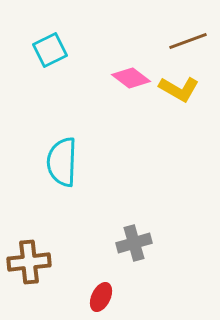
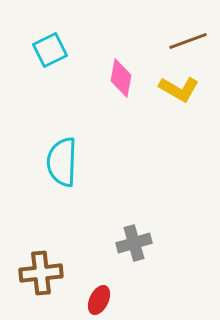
pink diamond: moved 10 px left; rotated 63 degrees clockwise
brown cross: moved 12 px right, 11 px down
red ellipse: moved 2 px left, 3 px down
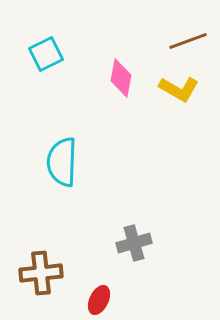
cyan square: moved 4 px left, 4 px down
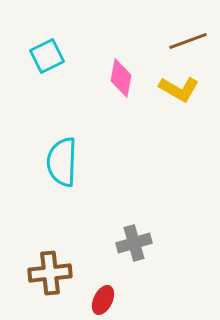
cyan square: moved 1 px right, 2 px down
brown cross: moved 9 px right
red ellipse: moved 4 px right
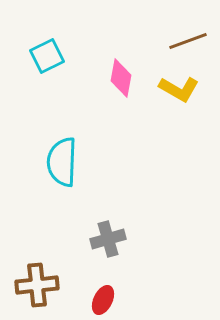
gray cross: moved 26 px left, 4 px up
brown cross: moved 13 px left, 12 px down
